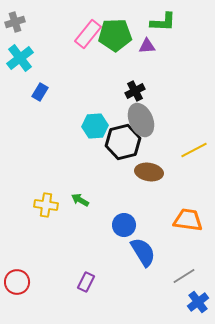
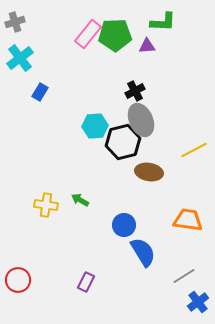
red circle: moved 1 px right, 2 px up
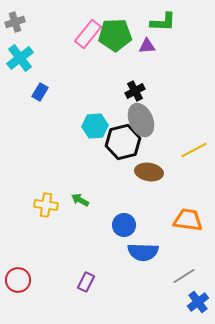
blue semicircle: rotated 124 degrees clockwise
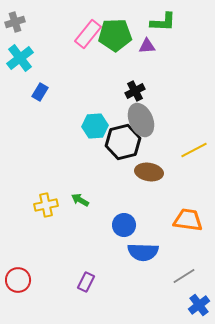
yellow cross: rotated 20 degrees counterclockwise
blue cross: moved 1 px right, 3 px down
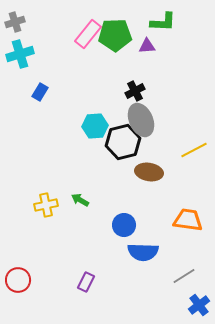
cyan cross: moved 4 px up; rotated 20 degrees clockwise
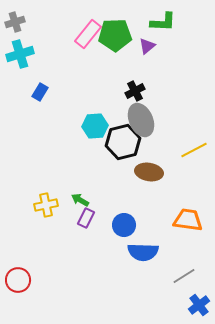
purple triangle: rotated 36 degrees counterclockwise
purple rectangle: moved 64 px up
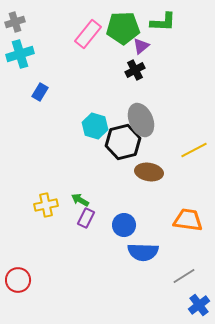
green pentagon: moved 8 px right, 7 px up
purple triangle: moved 6 px left
black cross: moved 21 px up
cyan hexagon: rotated 20 degrees clockwise
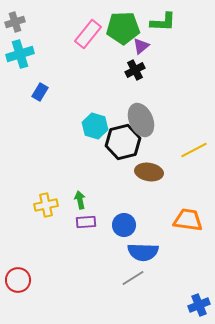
green arrow: rotated 48 degrees clockwise
purple rectangle: moved 4 px down; rotated 60 degrees clockwise
gray line: moved 51 px left, 2 px down
blue cross: rotated 15 degrees clockwise
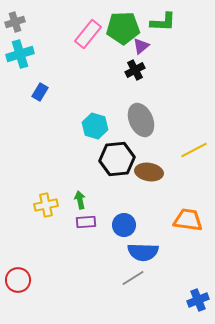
black hexagon: moved 6 px left, 17 px down; rotated 8 degrees clockwise
blue cross: moved 1 px left, 5 px up
